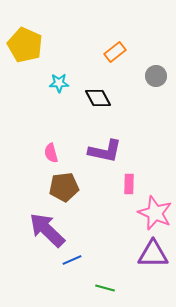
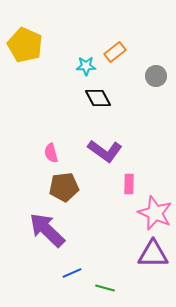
cyan star: moved 27 px right, 17 px up
purple L-shape: rotated 24 degrees clockwise
blue line: moved 13 px down
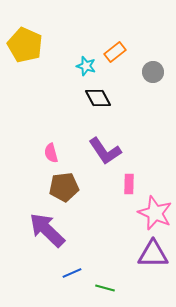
cyan star: rotated 18 degrees clockwise
gray circle: moved 3 px left, 4 px up
purple L-shape: rotated 20 degrees clockwise
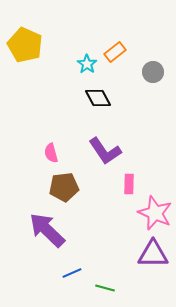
cyan star: moved 1 px right, 2 px up; rotated 18 degrees clockwise
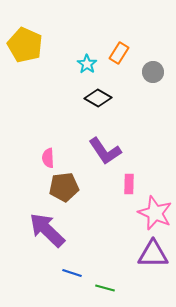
orange rectangle: moved 4 px right, 1 px down; rotated 20 degrees counterclockwise
black diamond: rotated 32 degrees counterclockwise
pink semicircle: moved 3 px left, 5 px down; rotated 12 degrees clockwise
blue line: rotated 42 degrees clockwise
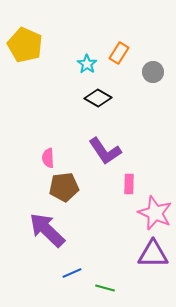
blue line: rotated 42 degrees counterclockwise
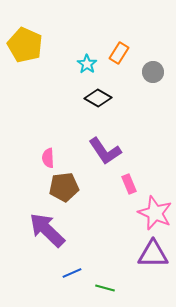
pink rectangle: rotated 24 degrees counterclockwise
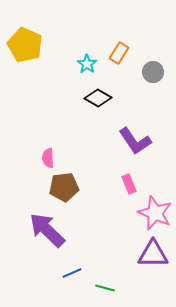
purple L-shape: moved 30 px right, 10 px up
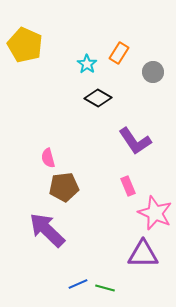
pink semicircle: rotated 12 degrees counterclockwise
pink rectangle: moved 1 px left, 2 px down
purple triangle: moved 10 px left
blue line: moved 6 px right, 11 px down
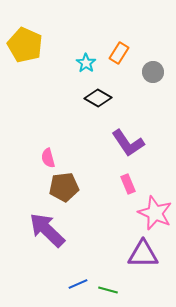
cyan star: moved 1 px left, 1 px up
purple L-shape: moved 7 px left, 2 px down
pink rectangle: moved 2 px up
green line: moved 3 px right, 2 px down
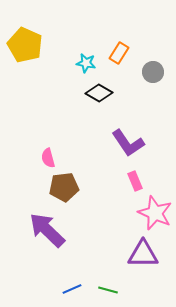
cyan star: rotated 24 degrees counterclockwise
black diamond: moved 1 px right, 5 px up
pink rectangle: moved 7 px right, 3 px up
blue line: moved 6 px left, 5 px down
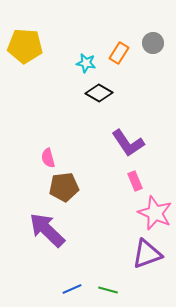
yellow pentagon: moved 1 px down; rotated 20 degrees counterclockwise
gray circle: moved 29 px up
purple triangle: moved 4 px right; rotated 20 degrees counterclockwise
